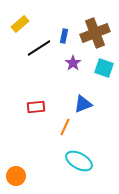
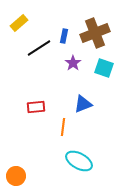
yellow rectangle: moved 1 px left, 1 px up
orange line: moved 2 px left; rotated 18 degrees counterclockwise
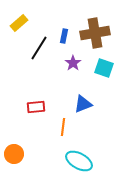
brown cross: rotated 12 degrees clockwise
black line: rotated 25 degrees counterclockwise
orange circle: moved 2 px left, 22 px up
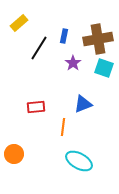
brown cross: moved 3 px right, 6 px down
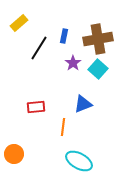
cyan square: moved 6 px left, 1 px down; rotated 24 degrees clockwise
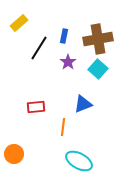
purple star: moved 5 px left, 1 px up
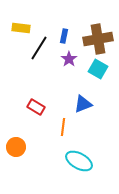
yellow rectangle: moved 2 px right, 5 px down; rotated 48 degrees clockwise
purple star: moved 1 px right, 3 px up
cyan square: rotated 12 degrees counterclockwise
red rectangle: rotated 36 degrees clockwise
orange circle: moved 2 px right, 7 px up
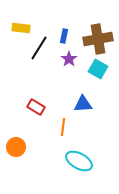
blue triangle: rotated 18 degrees clockwise
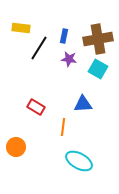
purple star: rotated 28 degrees counterclockwise
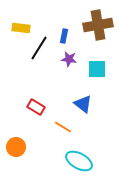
brown cross: moved 14 px up
cyan square: moved 1 px left; rotated 30 degrees counterclockwise
blue triangle: rotated 42 degrees clockwise
orange line: rotated 66 degrees counterclockwise
